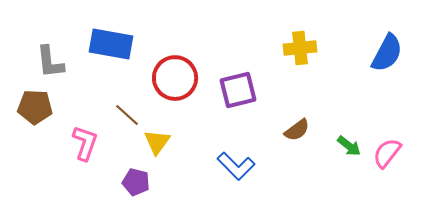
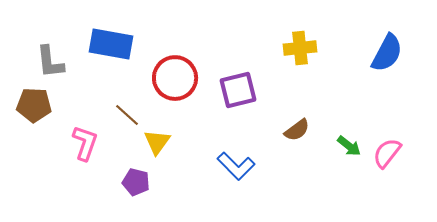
brown pentagon: moved 1 px left, 2 px up
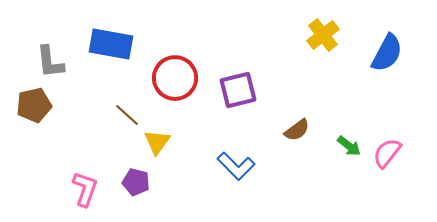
yellow cross: moved 23 px right, 13 px up; rotated 32 degrees counterclockwise
brown pentagon: rotated 16 degrees counterclockwise
pink L-shape: moved 46 px down
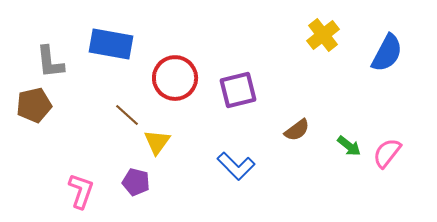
pink L-shape: moved 4 px left, 2 px down
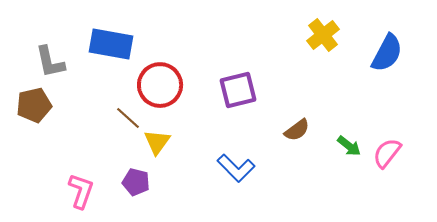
gray L-shape: rotated 6 degrees counterclockwise
red circle: moved 15 px left, 7 px down
brown line: moved 1 px right, 3 px down
blue L-shape: moved 2 px down
